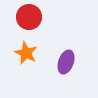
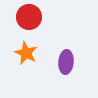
purple ellipse: rotated 15 degrees counterclockwise
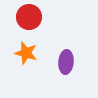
orange star: rotated 10 degrees counterclockwise
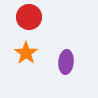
orange star: rotated 20 degrees clockwise
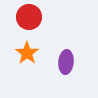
orange star: moved 1 px right
